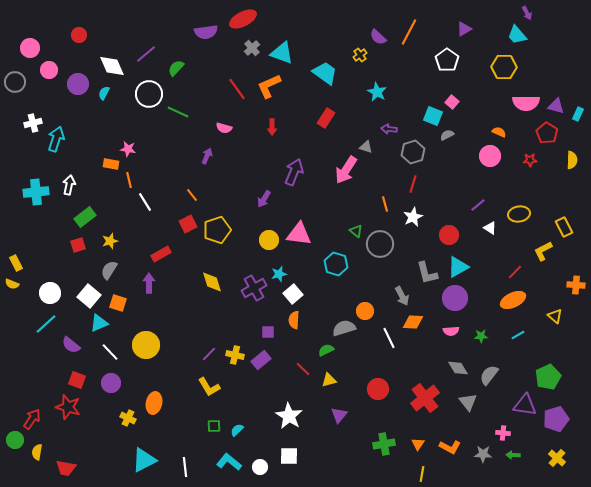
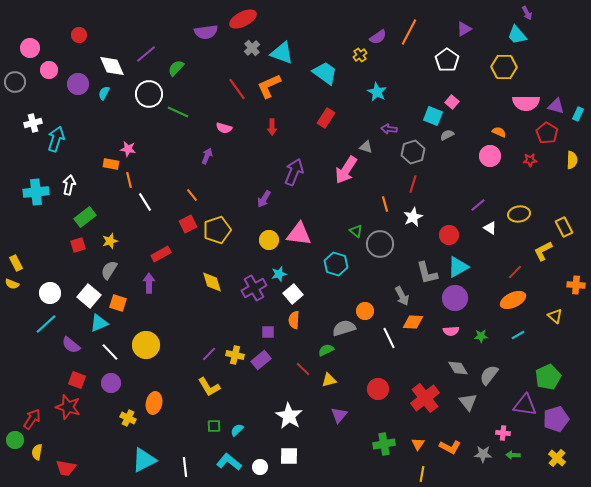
purple semicircle at (378, 37): rotated 78 degrees counterclockwise
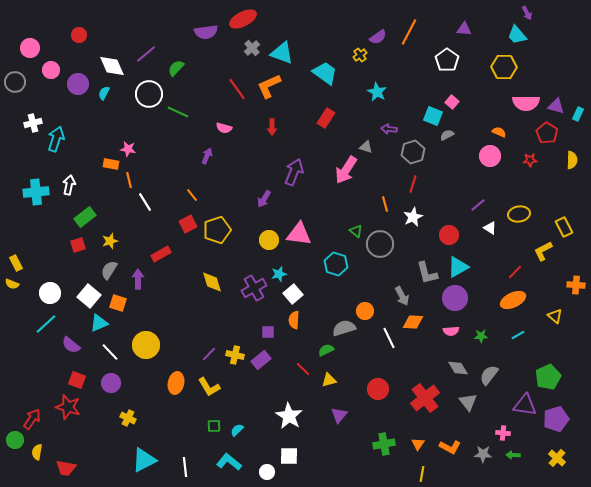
purple triangle at (464, 29): rotated 35 degrees clockwise
pink circle at (49, 70): moved 2 px right
purple arrow at (149, 283): moved 11 px left, 4 px up
orange ellipse at (154, 403): moved 22 px right, 20 px up
white circle at (260, 467): moved 7 px right, 5 px down
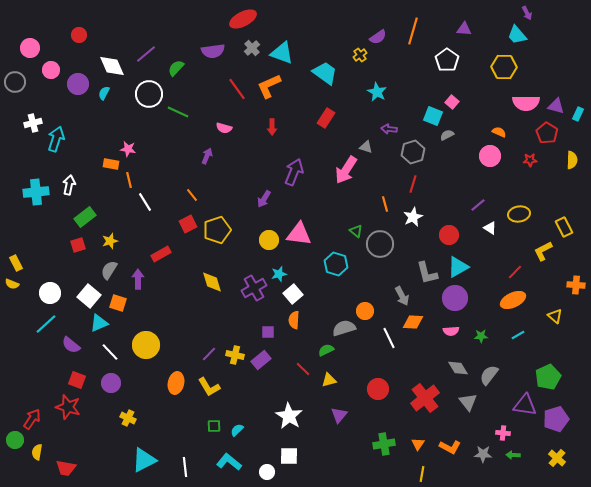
purple semicircle at (206, 32): moved 7 px right, 19 px down
orange line at (409, 32): moved 4 px right, 1 px up; rotated 12 degrees counterclockwise
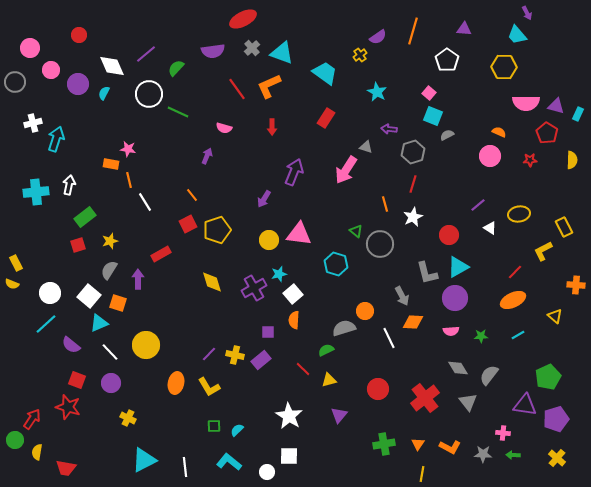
pink square at (452, 102): moved 23 px left, 9 px up
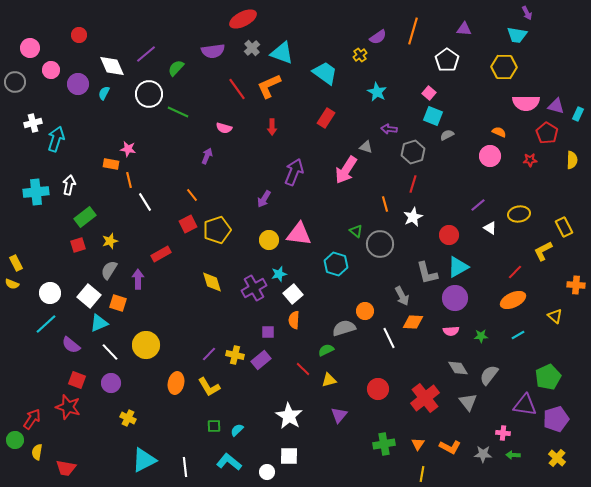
cyan trapezoid at (517, 35): rotated 40 degrees counterclockwise
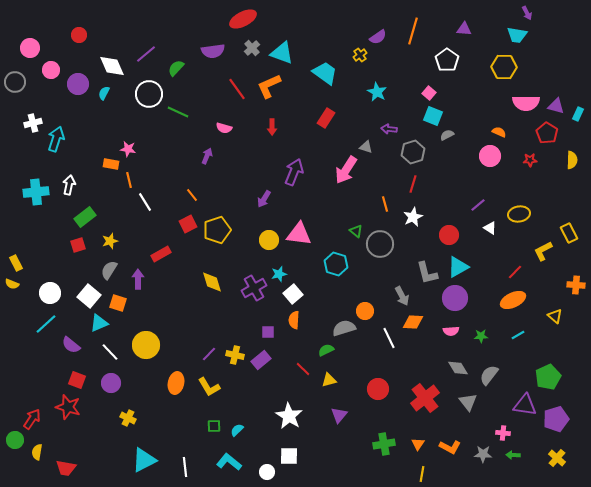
yellow rectangle at (564, 227): moved 5 px right, 6 px down
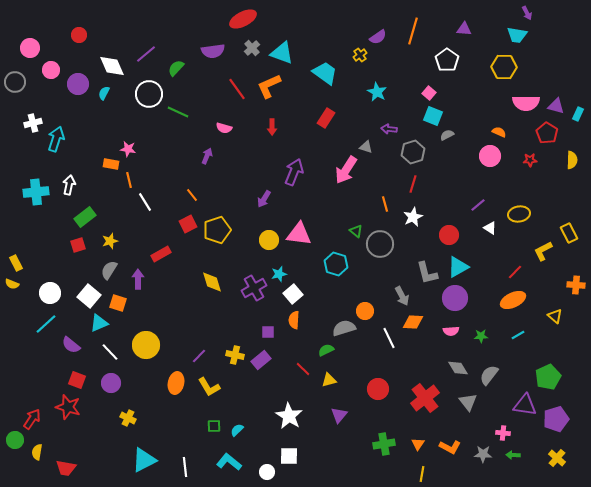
purple line at (209, 354): moved 10 px left, 2 px down
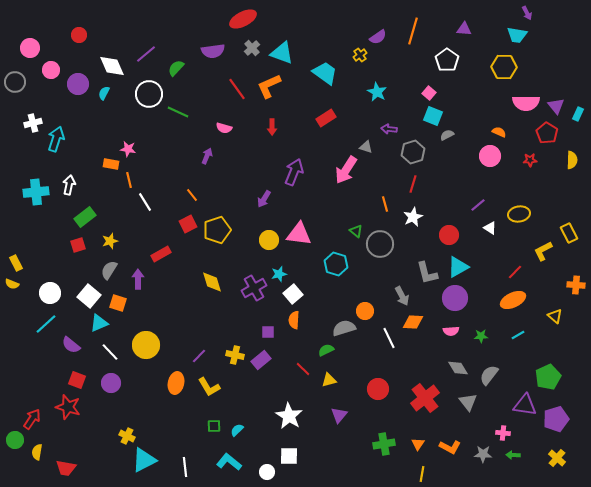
purple triangle at (556, 106): rotated 36 degrees clockwise
red rectangle at (326, 118): rotated 24 degrees clockwise
yellow cross at (128, 418): moved 1 px left, 18 px down
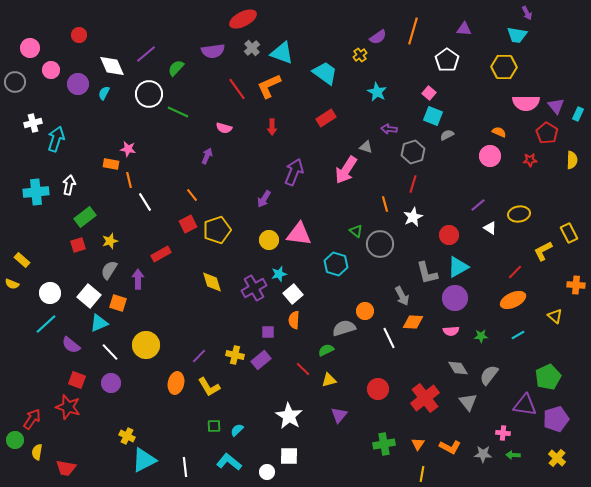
yellow rectangle at (16, 263): moved 6 px right, 3 px up; rotated 21 degrees counterclockwise
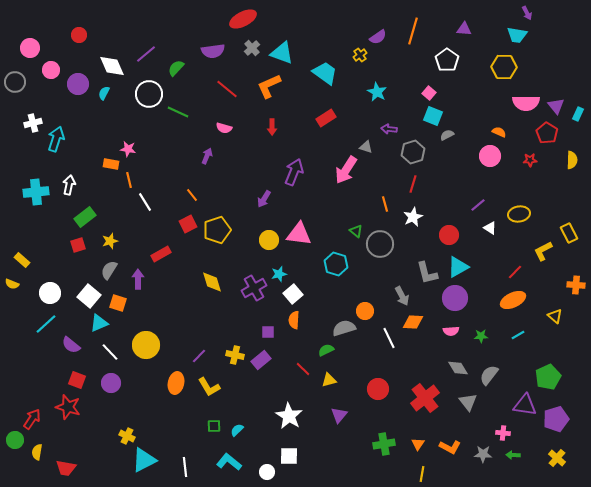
red line at (237, 89): moved 10 px left; rotated 15 degrees counterclockwise
